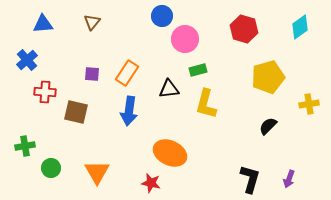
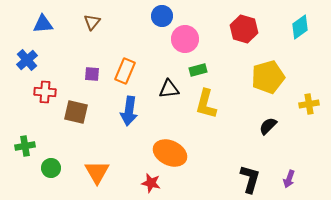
orange rectangle: moved 2 px left, 2 px up; rotated 10 degrees counterclockwise
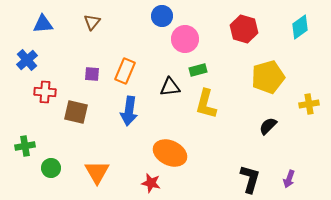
black triangle: moved 1 px right, 2 px up
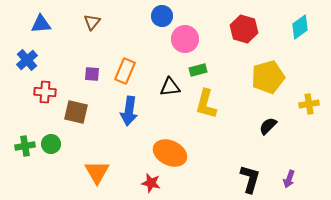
blue triangle: moved 2 px left
green circle: moved 24 px up
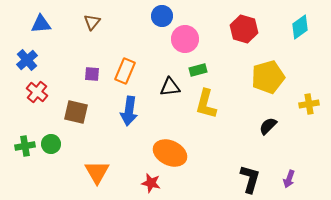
red cross: moved 8 px left; rotated 35 degrees clockwise
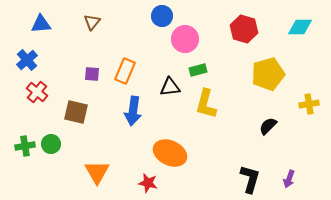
cyan diamond: rotated 35 degrees clockwise
yellow pentagon: moved 3 px up
blue arrow: moved 4 px right
red star: moved 3 px left
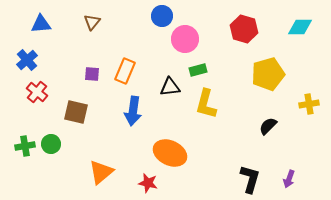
orange triangle: moved 4 px right; rotated 20 degrees clockwise
